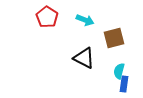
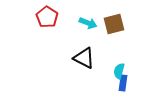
cyan arrow: moved 3 px right, 3 px down
brown square: moved 14 px up
blue rectangle: moved 1 px left, 1 px up
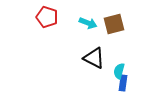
red pentagon: rotated 15 degrees counterclockwise
black triangle: moved 10 px right
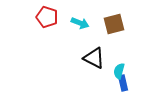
cyan arrow: moved 8 px left
blue rectangle: rotated 21 degrees counterclockwise
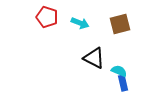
brown square: moved 6 px right
cyan semicircle: rotated 98 degrees clockwise
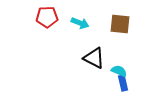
red pentagon: rotated 20 degrees counterclockwise
brown square: rotated 20 degrees clockwise
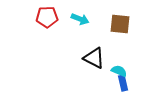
cyan arrow: moved 4 px up
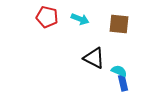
red pentagon: rotated 15 degrees clockwise
brown square: moved 1 px left
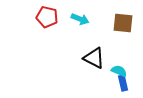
brown square: moved 4 px right, 1 px up
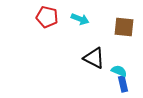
brown square: moved 1 px right, 4 px down
blue rectangle: moved 1 px down
